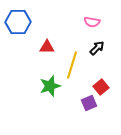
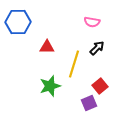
yellow line: moved 2 px right, 1 px up
red square: moved 1 px left, 1 px up
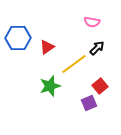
blue hexagon: moved 16 px down
red triangle: rotated 35 degrees counterclockwise
yellow line: rotated 36 degrees clockwise
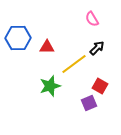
pink semicircle: moved 3 px up; rotated 49 degrees clockwise
red triangle: rotated 35 degrees clockwise
red square: rotated 21 degrees counterclockwise
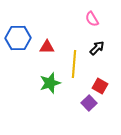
yellow line: rotated 48 degrees counterclockwise
green star: moved 3 px up
purple square: rotated 21 degrees counterclockwise
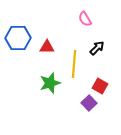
pink semicircle: moved 7 px left
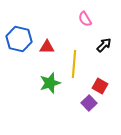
blue hexagon: moved 1 px right, 1 px down; rotated 15 degrees clockwise
black arrow: moved 7 px right, 3 px up
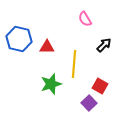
green star: moved 1 px right, 1 px down
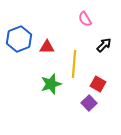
blue hexagon: rotated 25 degrees clockwise
red square: moved 2 px left, 2 px up
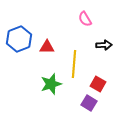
black arrow: rotated 42 degrees clockwise
purple square: rotated 14 degrees counterclockwise
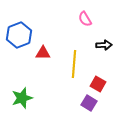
blue hexagon: moved 4 px up
red triangle: moved 4 px left, 6 px down
green star: moved 29 px left, 14 px down
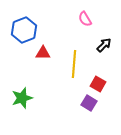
blue hexagon: moved 5 px right, 5 px up
black arrow: rotated 42 degrees counterclockwise
